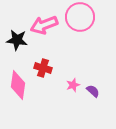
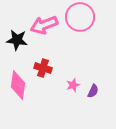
purple semicircle: rotated 72 degrees clockwise
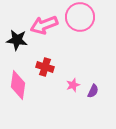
red cross: moved 2 px right, 1 px up
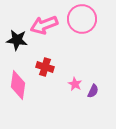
pink circle: moved 2 px right, 2 px down
pink star: moved 2 px right, 1 px up; rotated 24 degrees counterclockwise
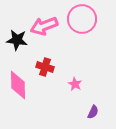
pink arrow: moved 1 px down
pink diamond: rotated 8 degrees counterclockwise
purple semicircle: moved 21 px down
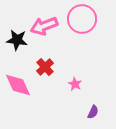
red cross: rotated 30 degrees clockwise
pink diamond: rotated 24 degrees counterclockwise
